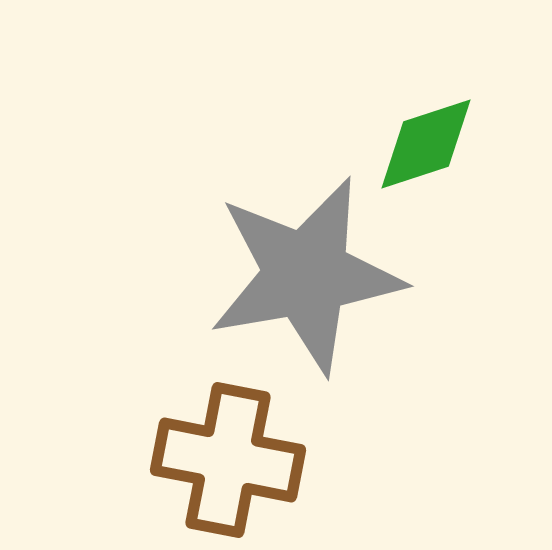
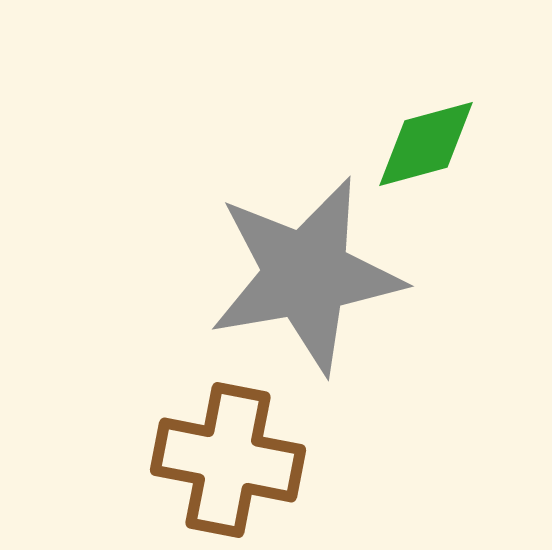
green diamond: rotated 3 degrees clockwise
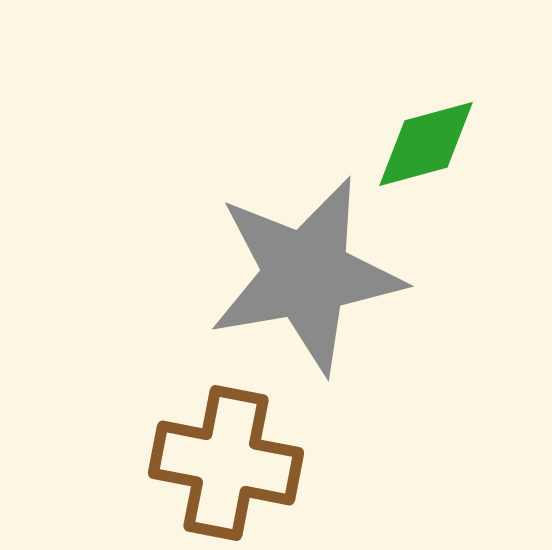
brown cross: moved 2 px left, 3 px down
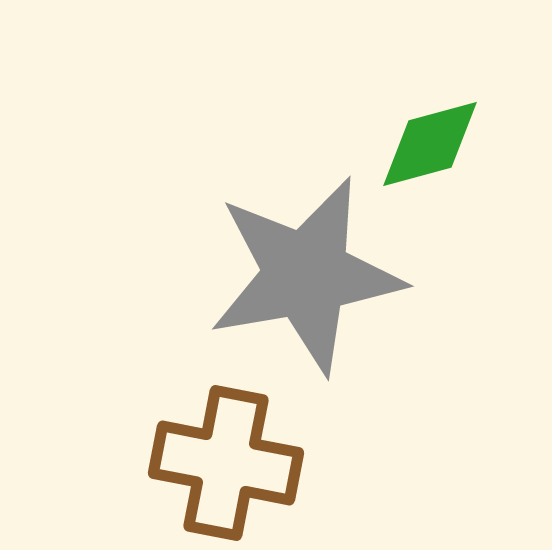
green diamond: moved 4 px right
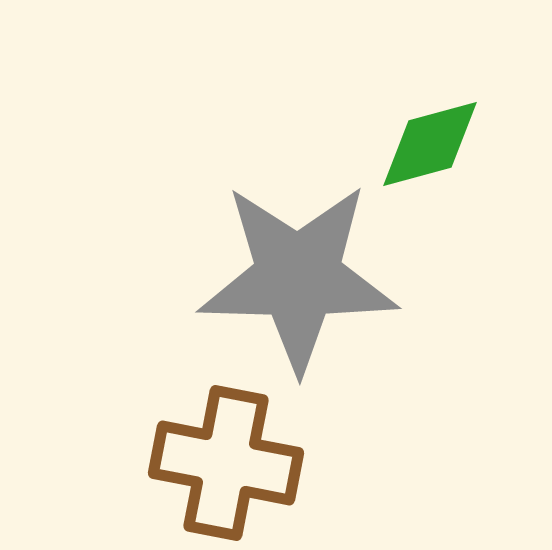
gray star: moved 8 px left, 2 px down; rotated 11 degrees clockwise
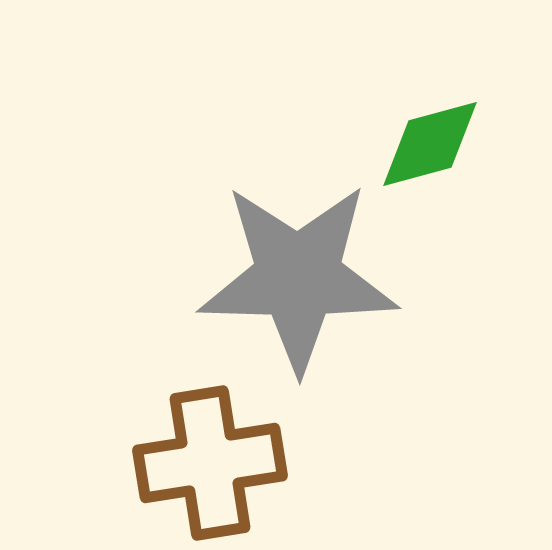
brown cross: moved 16 px left; rotated 20 degrees counterclockwise
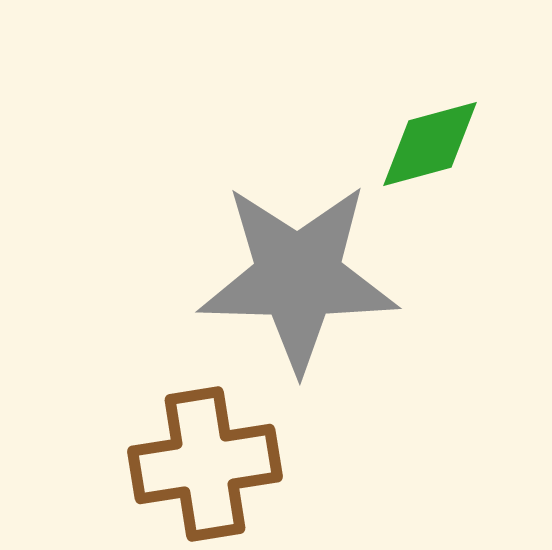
brown cross: moved 5 px left, 1 px down
